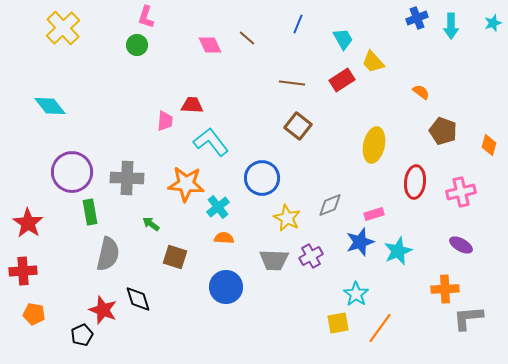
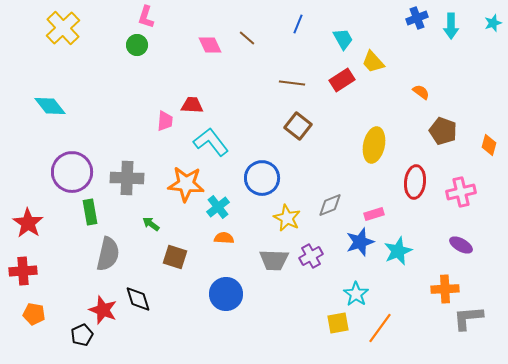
blue circle at (226, 287): moved 7 px down
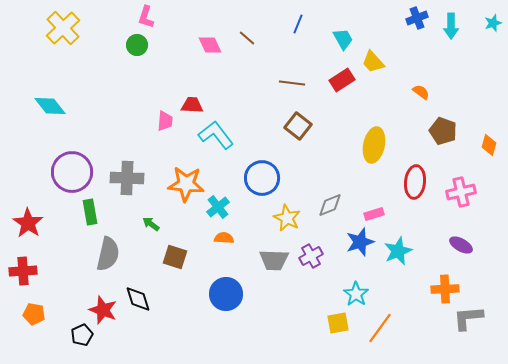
cyan L-shape at (211, 142): moved 5 px right, 7 px up
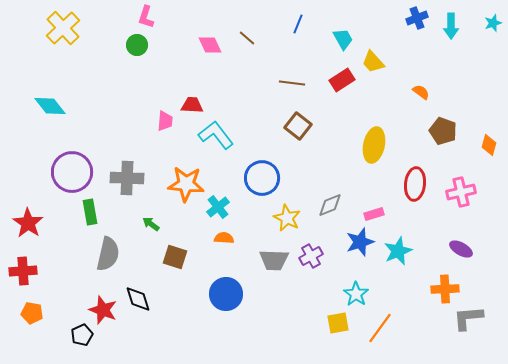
red ellipse at (415, 182): moved 2 px down
purple ellipse at (461, 245): moved 4 px down
orange pentagon at (34, 314): moved 2 px left, 1 px up
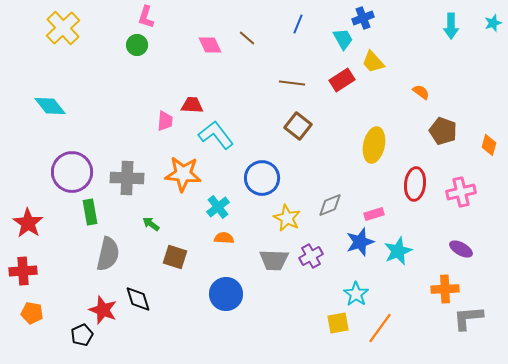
blue cross at (417, 18): moved 54 px left
orange star at (186, 184): moved 3 px left, 10 px up
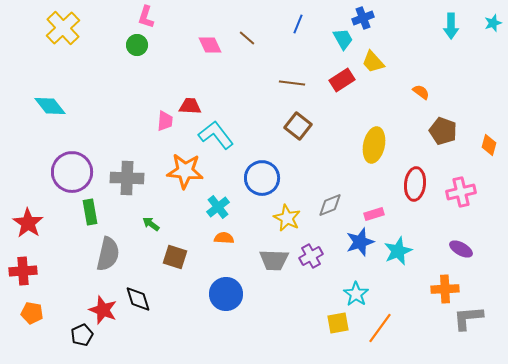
red trapezoid at (192, 105): moved 2 px left, 1 px down
orange star at (183, 174): moved 2 px right, 3 px up
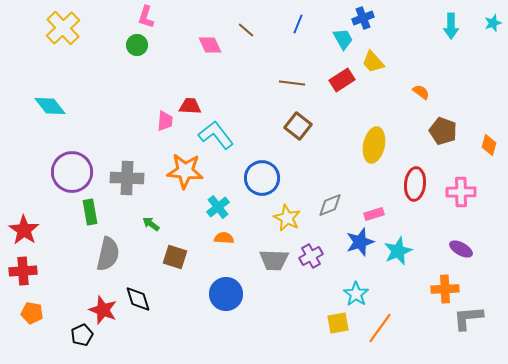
brown line at (247, 38): moved 1 px left, 8 px up
pink cross at (461, 192): rotated 12 degrees clockwise
red star at (28, 223): moved 4 px left, 7 px down
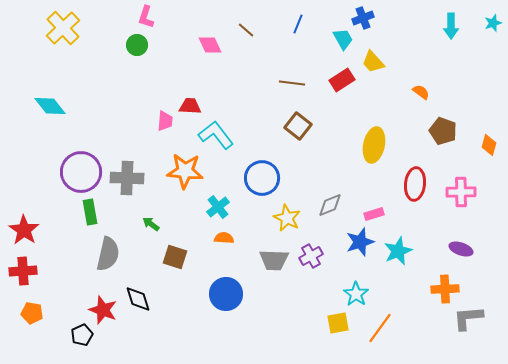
purple circle at (72, 172): moved 9 px right
purple ellipse at (461, 249): rotated 10 degrees counterclockwise
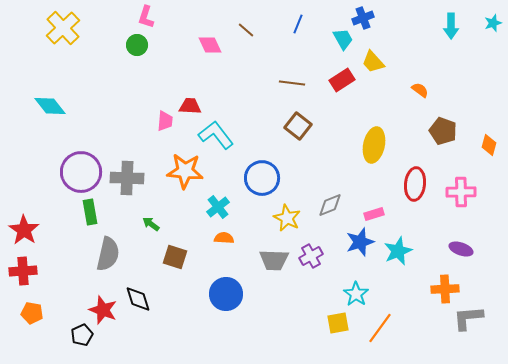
orange semicircle at (421, 92): moved 1 px left, 2 px up
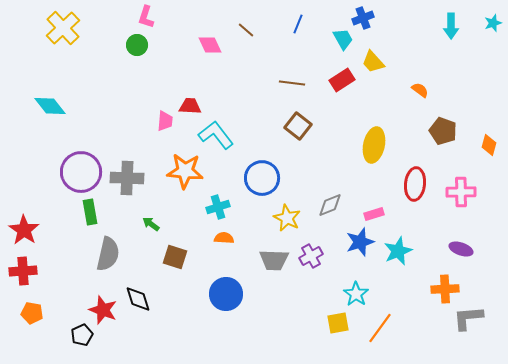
cyan cross at (218, 207): rotated 20 degrees clockwise
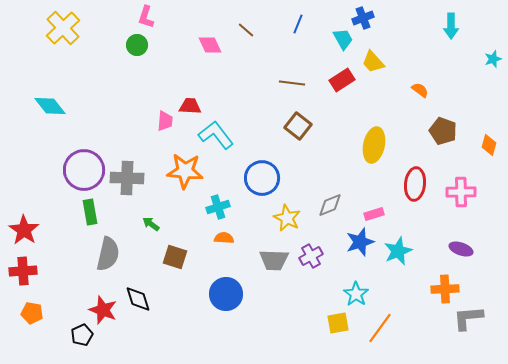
cyan star at (493, 23): moved 36 px down
purple circle at (81, 172): moved 3 px right, 2 px up
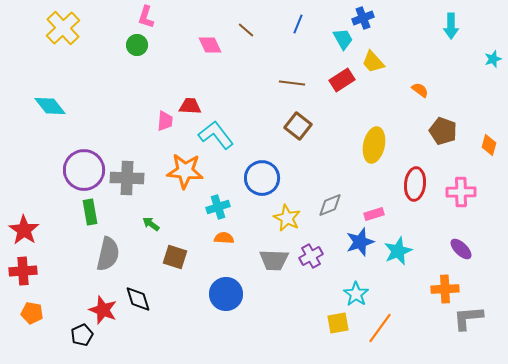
purple ellipse at (461, 249): rotated 25 degrees clockwise
